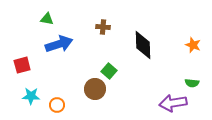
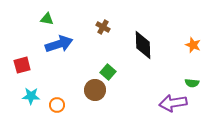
brown cross: rotated 24 degrees clockwise
green square: moved 1 px left, 1 px down
brown circle: moved 1 px down
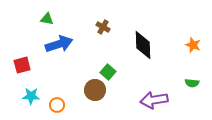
purple arrow: moved 19 px left, 3 px up
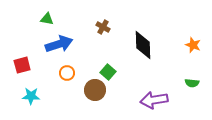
orange circle: moved 10 px right, 32 px up
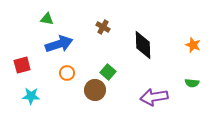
purple arrow: moved 3 px up
